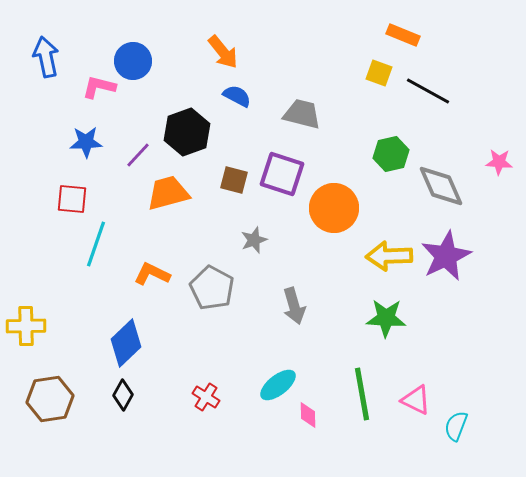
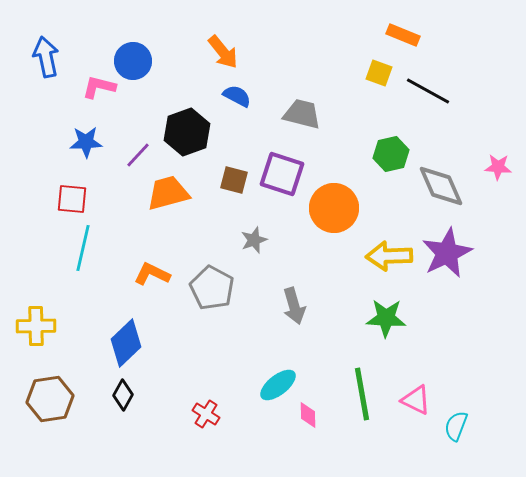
pink star: moved 1 px left, 5 px down
cyan line: moved 13 px left, 4 px down; rotated 6 degrees counterclockwise
purple star: moved 1 px right, 3 px up
yellow cross: moved 10 px right
red cross: moved 17 px down
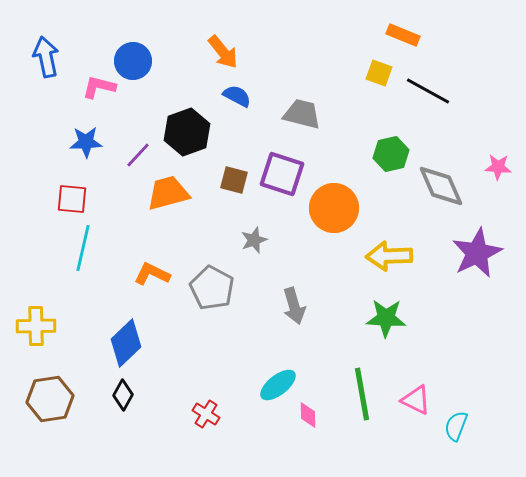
purple star: moved 30 px right
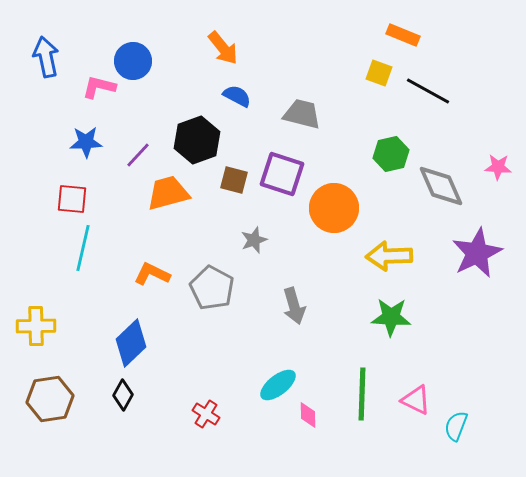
orange arrow: moved 4 px up
black hexagon: moved 10 px right, 8 px down
green star: moved 5 px right, 1 px up
blue diamond: moved 5 px right
green line: rotated 12 degrees clockwise
